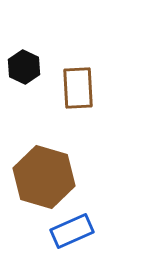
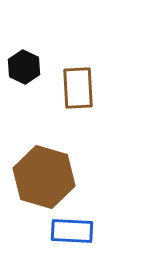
blue rectangle: rotated 27 degrees clockwise
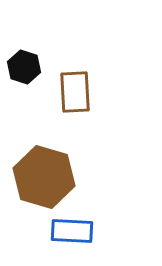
black hexagon: rotated 8 degrees counterclockwise
brown rectangle: moved 3 px left, 4 px down
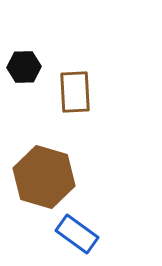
black hexagon: rotated 20 degrees counterclockwise
blue rectangle: moved 5 px right, 3 px down; rotated 33 degrees clockwise
